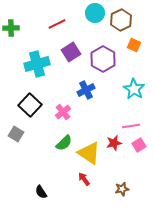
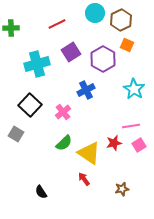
orange square: moved 7 px left
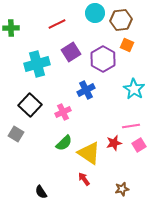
brown hexagon: rotated 20 degrees clockwise
pink cross: rotated 14 degrees clockwise
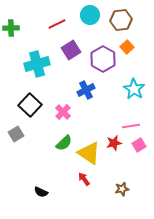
cyan circle: moved 5 px left, 2 px down
orange square: moved 2 px down; rotated 24 degrees clockwise
purple square: moved 2 px up
pink cross: rotated 21 degrees counterclockwise
gray square: rotated 28 degrees clockwise
black semicircle: rotated 32 degrees counterclockwise
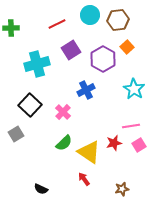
brown hexagon: moved 3 px left
yellow triangle: moved 1 px up
black semicircle: moved 3 px up
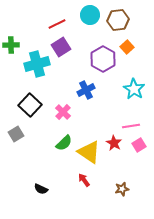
green cross: moved 17 px down
purple square: moved 10 px left, 3 px up
red star: rotated 28 degrees counterclockwise
red arrow: moved 1 px down
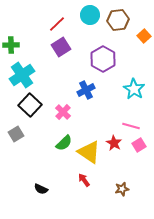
red line: rotated 18 degrees counterclockwise
orange square: moved 17 px right, 11 px up
cyan cross: moved 15 px left, 11 px down; rotated 20 degrees counterclockwise
pink line: rotated 24 degrees clockwise
